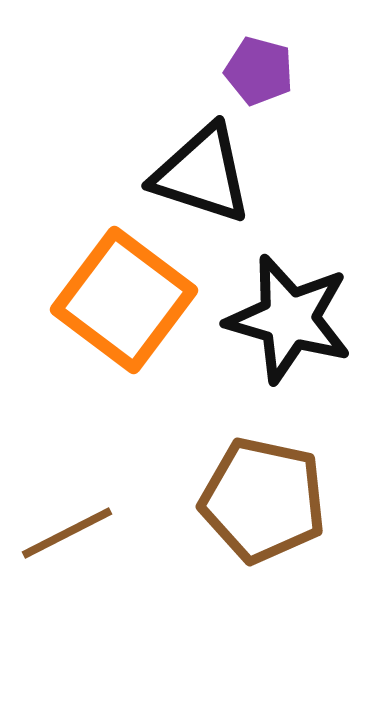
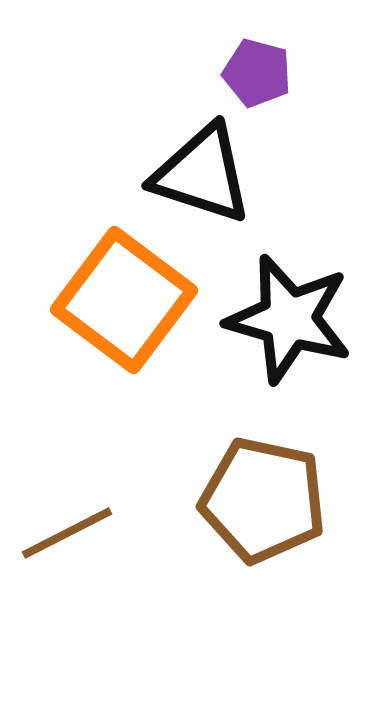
purple pentagon: moved 2 px left, 2 px down
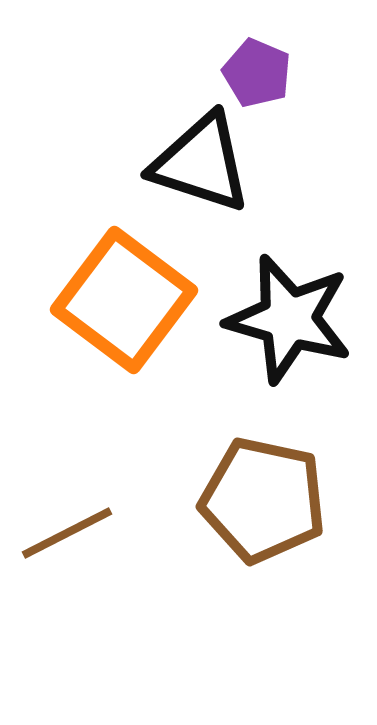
purple pentagon: rotated 8 degrees clockwise
black triangle: moved 1 px left, 11 px up
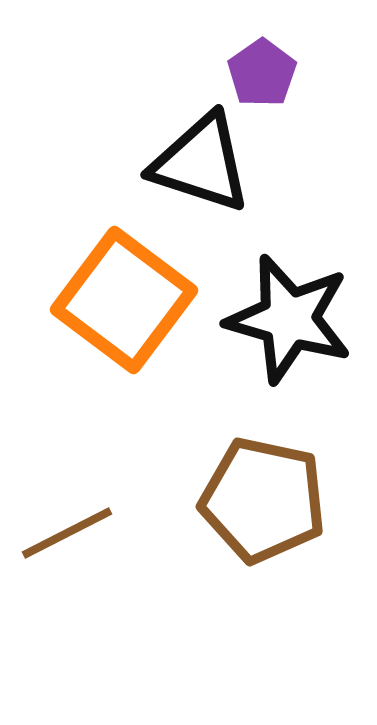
purple pentagon: moved 5 px right; rotated 14 degrees clockwise
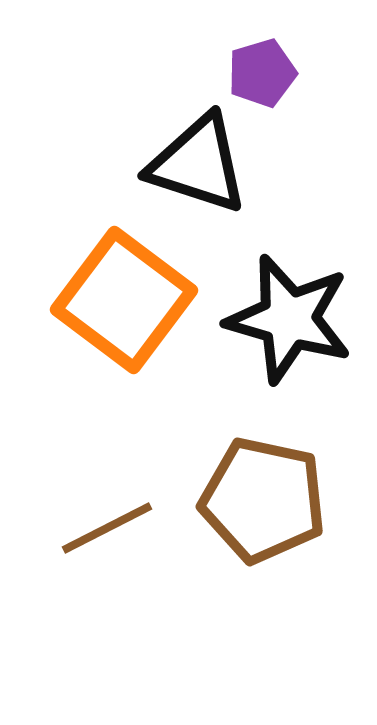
purple pentagon: rotated 18 degrees clockwise
black triangle: moved 3 px left, 1 px down
brown line: moved 40 px right, 5 px up
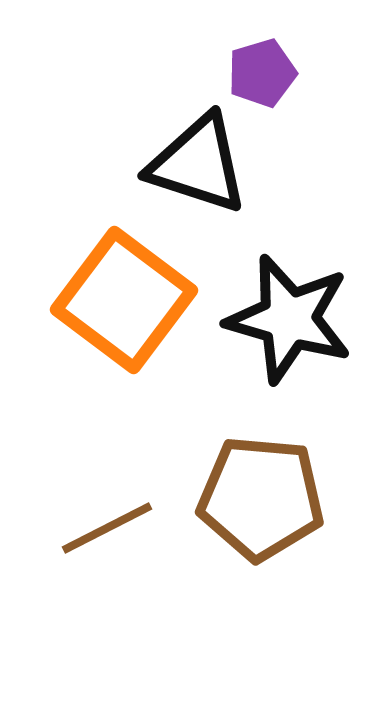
brown pentagon: moved 2 px left, 2 px up; rotated 7 degrees counterclockwise
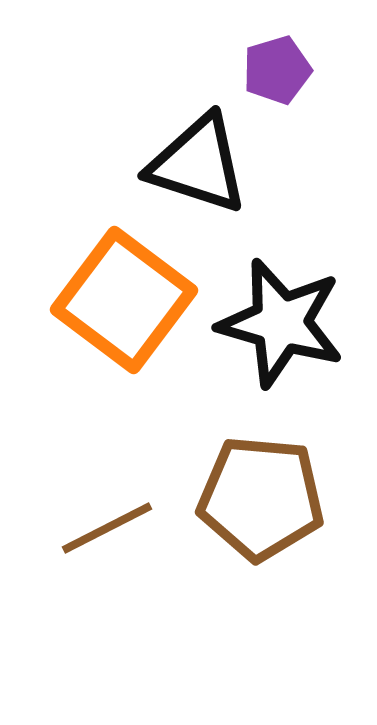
purple pentagon: moved 15 px right, 3 px up
black star: moved 8 px left, 4 px down
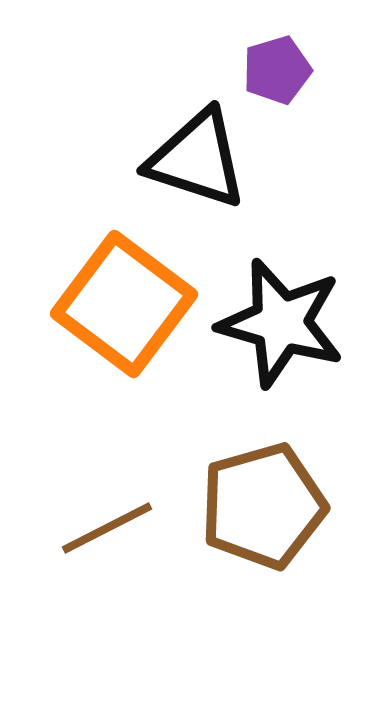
black triangle: moved 1 px left, 5 px up
orange square: moved 4 px down
brown pentagon: moved 2 px right, 8 px down; rotated 21 degrees counterclockwise
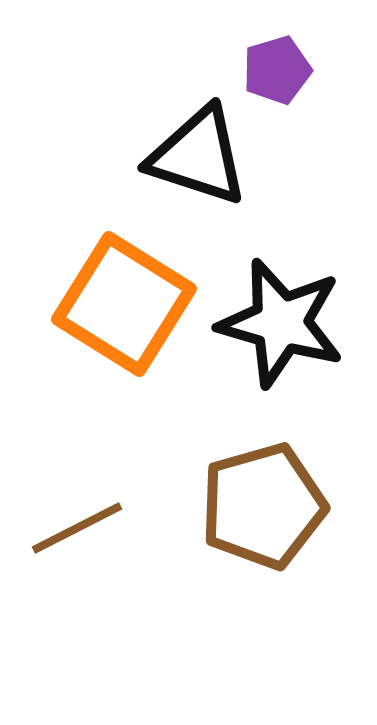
black triangle: moved 1 px right, 3 px up
orange square: rotated 5 degrees counterclockwise
brown line: moved 30 px left
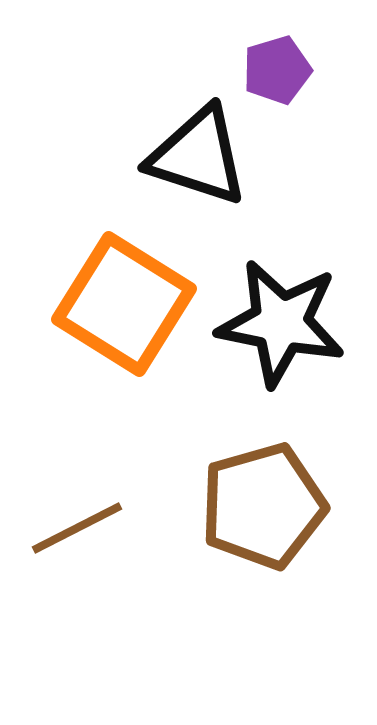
black star: rotated 5 degrees counterclockwise
